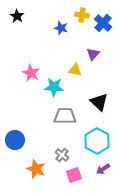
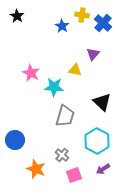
blue star: moved 1 px right, 2 px up; rotated 16 degrees clockwise
black triangle: moved 3 px right
gray trapezoid: rotated 105 degrees clockwise
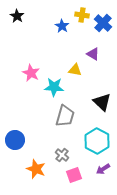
purple triangle: rotated 40 degrees counterclockwise
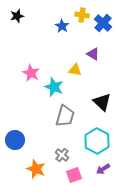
black star: rotated 24 degrees clockwise
cyan star: rotated 18 degrees clockwise
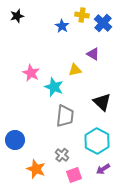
yellow triangle: rotated 24 degrees counterclockwise
gray trapezoid: rotated 10 degrees counterclockwise
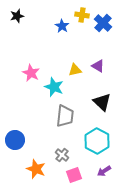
purple triangle: moved 5 px right, 12 px down
purple arrow: moved 1 px right, 2 px down
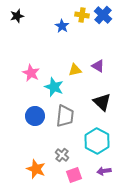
blue cross: moved 8 px up
blue circle: moved 20 px right, 24 px up
purple arrow: rotated 24 degrees clockwise
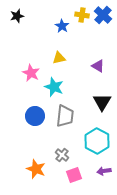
yellow triangle: moved 16 px left, 12 px up
black triangle: rotated 18 degrees clockwise
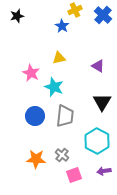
yellow cross: moved 7 px left, 5 px up; rotated 32 degrees counterclockwise
orange star: moved 10 px up; rotated 18 degrees counterclockwise
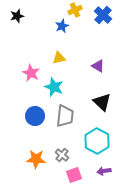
blue star: rotated 16 degrees clockwise
black triangle: rotated 18 degrees counterclockwise
